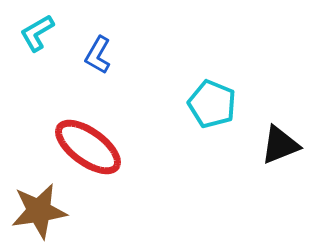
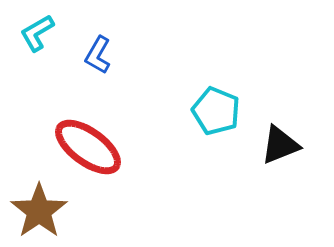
cyan pentagon: moved 4 px right, 7 px down
brown star: rotated 26 degrees counterclockwise
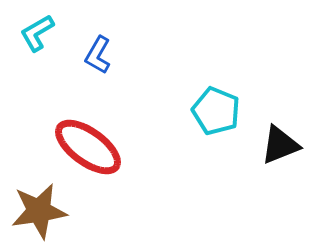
brown star: rotated 26 degrees clockwise
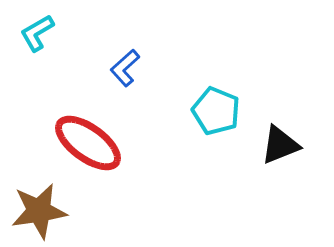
blue L-shape: moved 27 px right, 13 px down; rotated 18 degrees clockwise
red ellipse: moved 4 px up
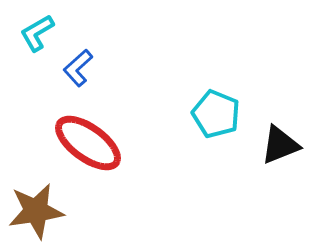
blue L-shape: moved 47 px left
cyan pentagon: moved 3 px down
brown star: moved 3 px left
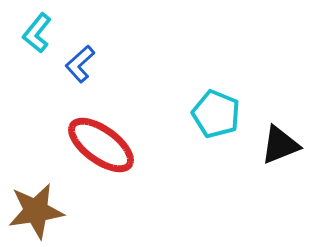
cyan L-shape: rotated 21 degrees counterclockwise
blue L-shape: moved 2 px right, 4 px up
red ellipse: moved 13 px right, 2 px down
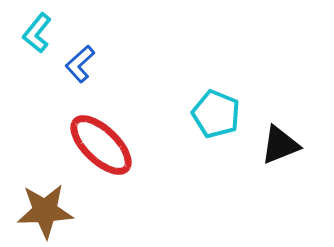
red ellipse: rotated 8 degrees clockwise
brown star: moved 9 px right; rotated 6 degrees clockwise
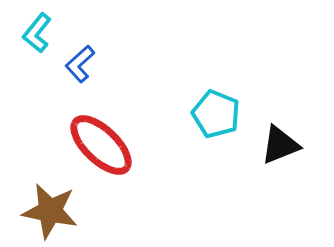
brown star: moved 5 px right; rotated 14 degrees clockwise
